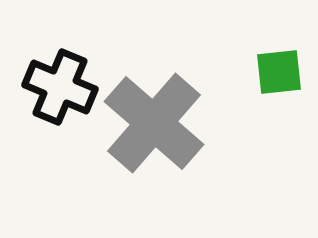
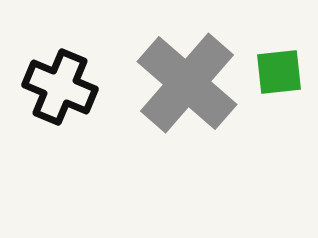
gray cross: moved 33 px right, 40 px up
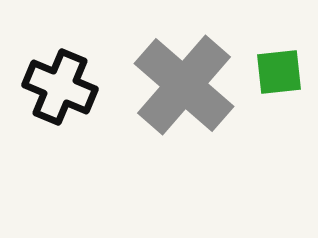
gray cross: moved 3 px left, 2 px down
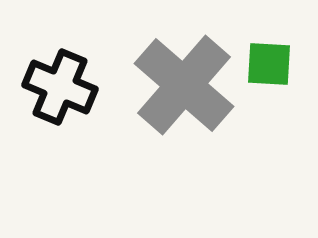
green square: moved 10 px left, 8 px up; rotated 9 degrees clockwise
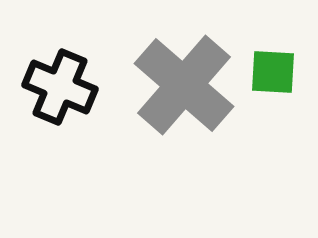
green square: moved 4 px right, 8 px down
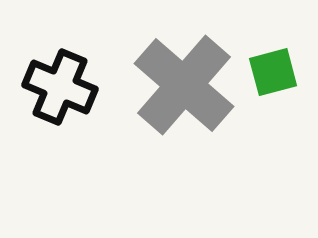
green square: rotated 18 degrees counterclockwise
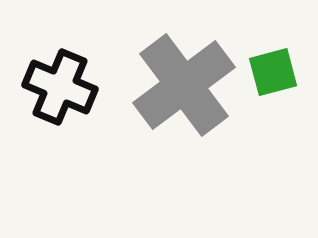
gray cross: rotated 12 degrees clockwise
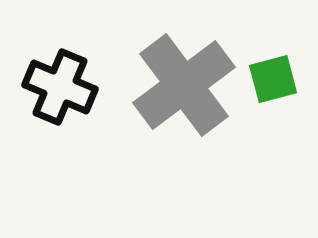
green square: moved 7 px down
